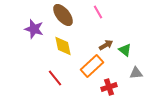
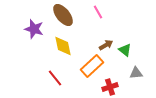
red cross: moved 1 px right
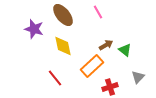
gray triangle: moved 2 px right, 4 px down; rotated 40 degrees counterclockwise
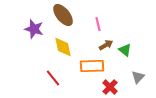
pink line: moved 12 px down; rotated 16 degrees clockwise
yellow diamond: moved 1 px down
orange rectangle: rotated 40 degrees clockwise
red line: moved 2 px left
red cross: rotated 28 degrees counterclockwise
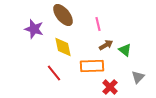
red line: moved 1 px right, 5 px up
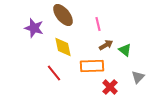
purple star: moved 1 px up
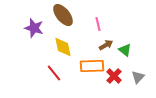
red cross: moved 4 px right, 11 px up
